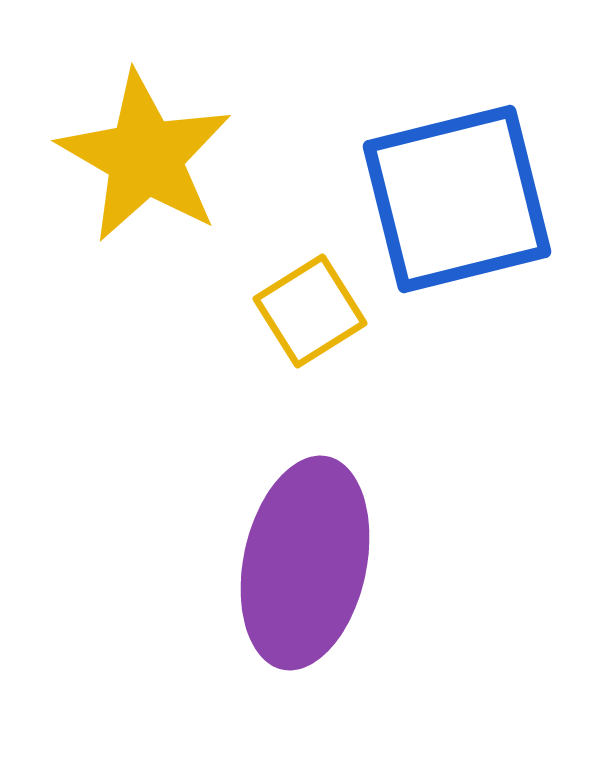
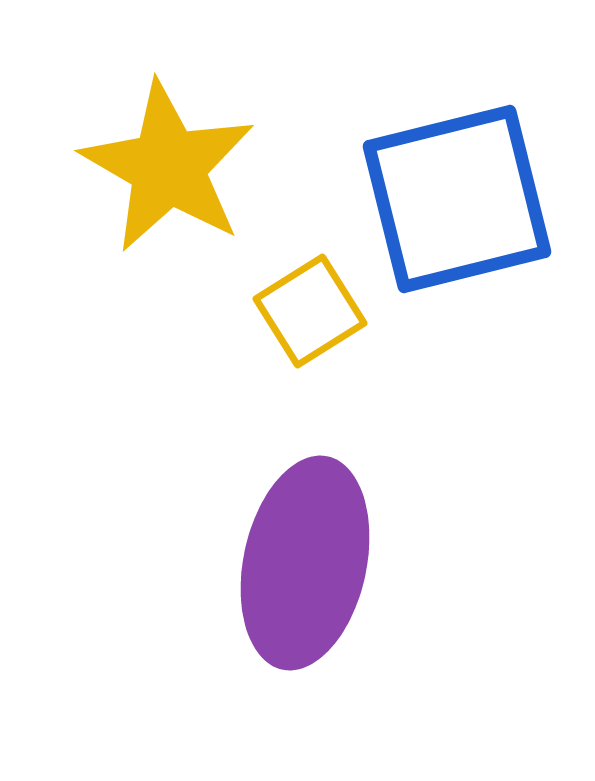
yellow star: moved 23 px right, 10 px down
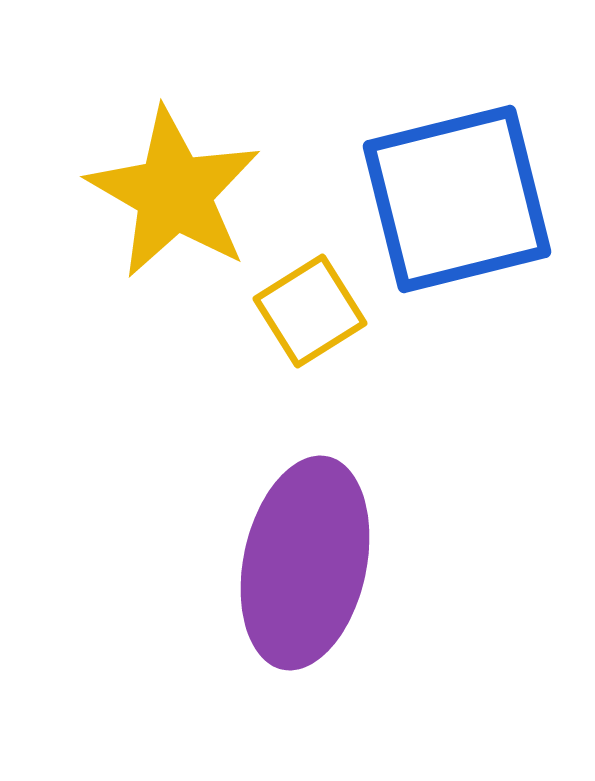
yellow star: moved 6 px right, 26 px down
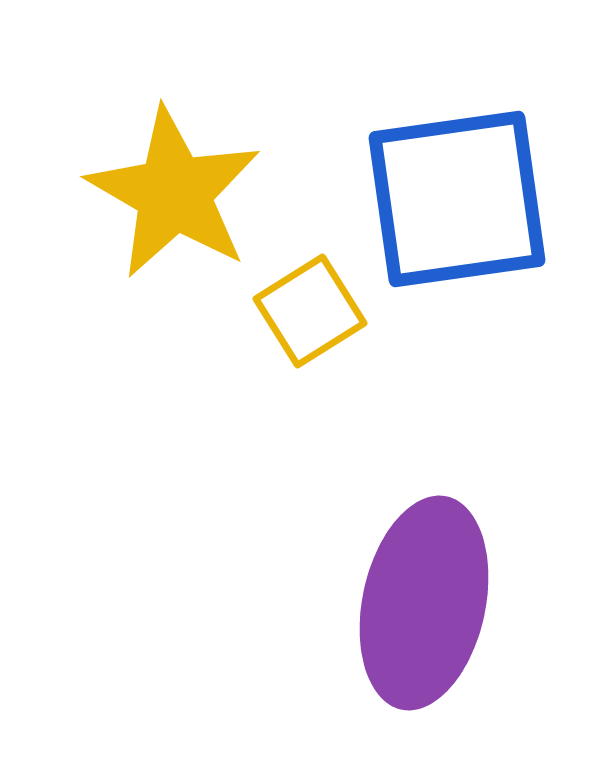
blue square: rotated 6 degrees clockwise
purple ellipse: moved 119 px right, 40 px down
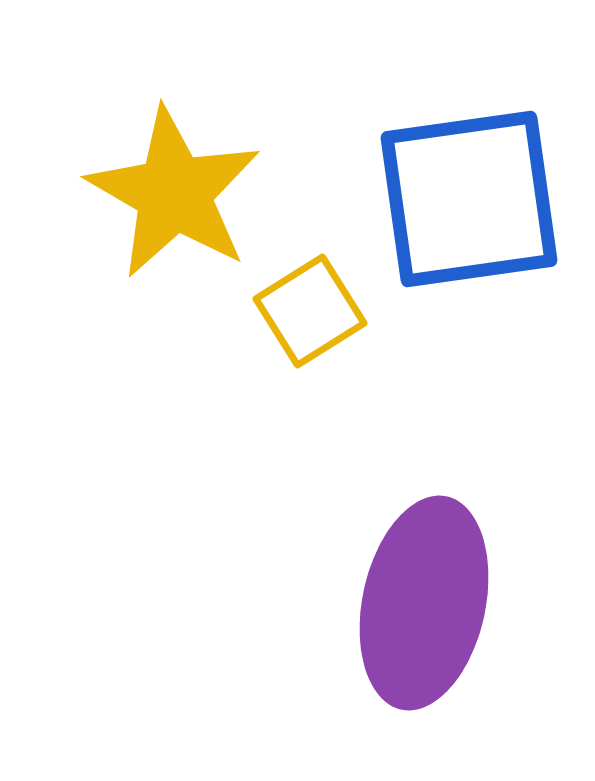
blue square: moved 12 px right
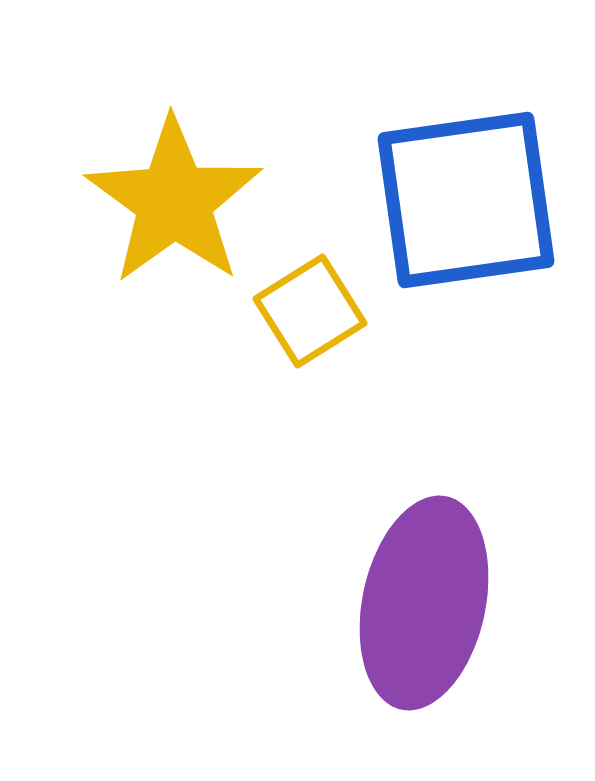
yellow star: moved 8 px down; rotated 6 degrees clockwise
blue square: moved 3 px left, 1 px down
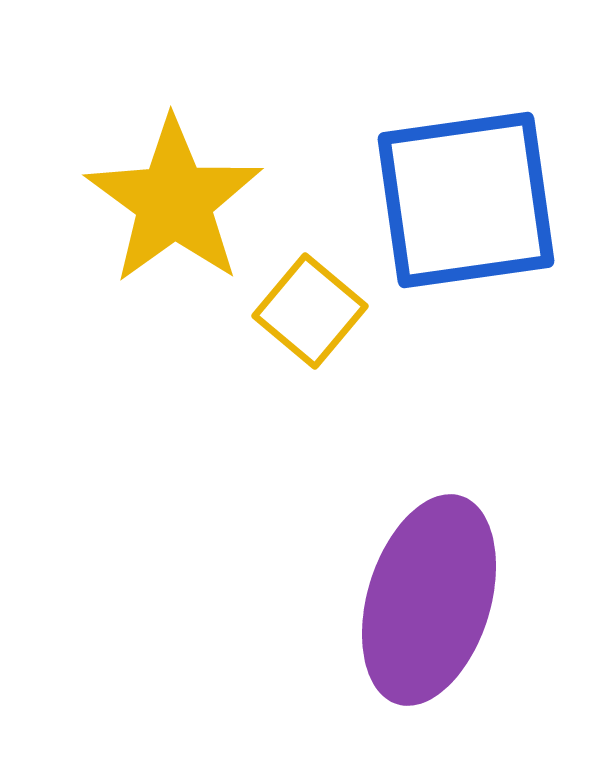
yellow square: rotated 18 degrees counterclockwise
purple ellipse: moved 5 px right, 3 px up; rotated 5 degrees clockwise
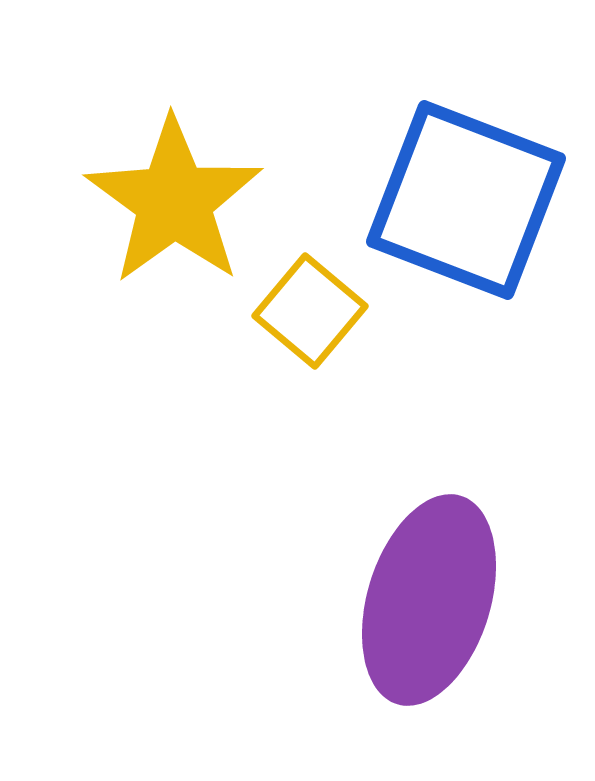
blue square: rotated 29 degrees clockwise
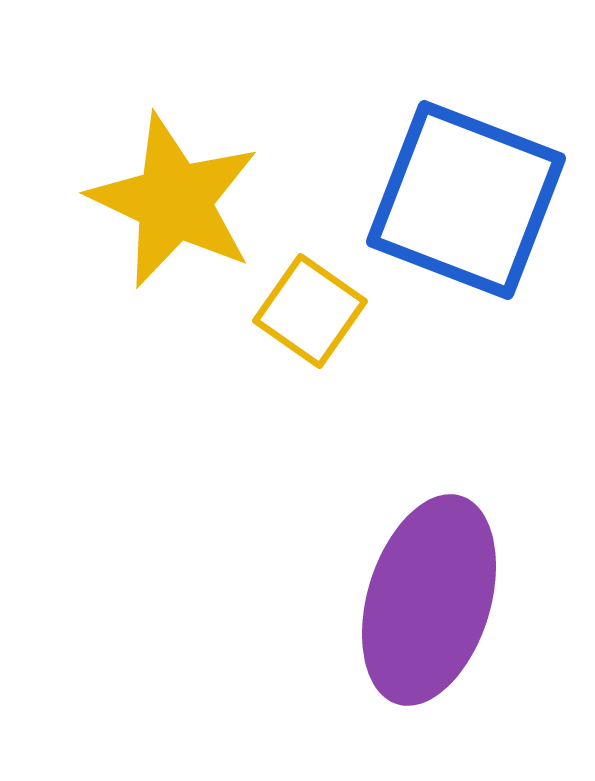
yellow star: rotated 11 degrees counterclockwise
yellow square: rotated 5 degrees counterclockwise
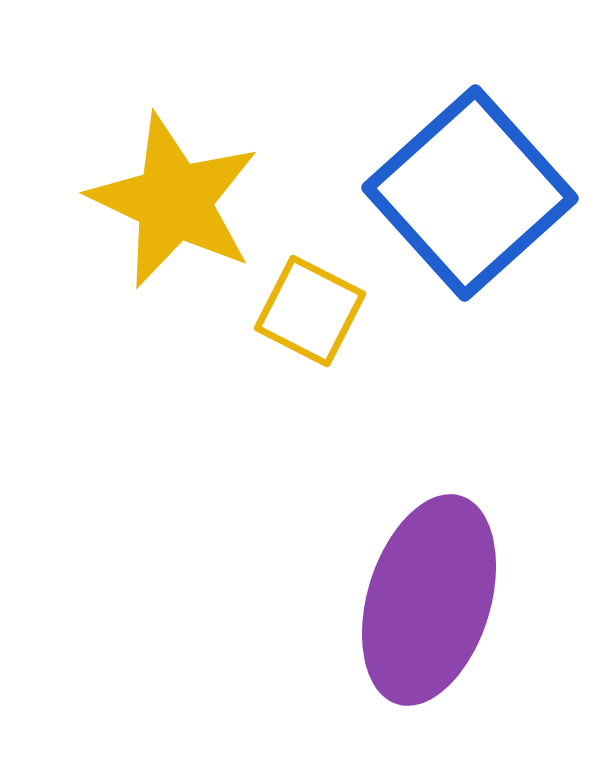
blue square: moved 4 px right, 7 px up; rotated 27 degrees clockwise
yellow square: rotated 8 degrees counterclockwise
